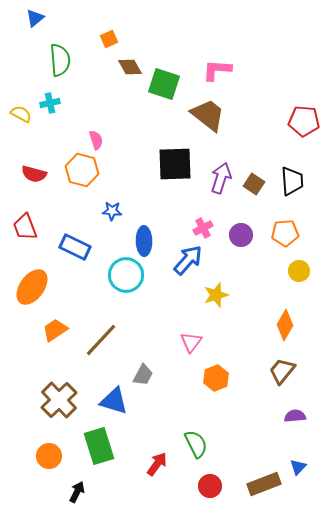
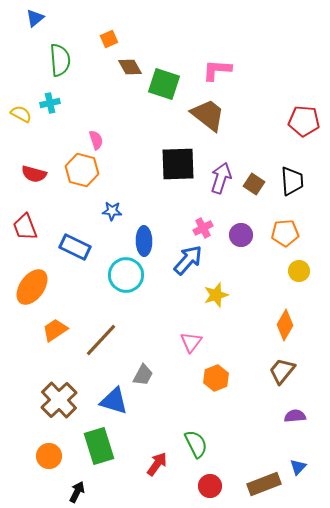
black square at (175, 164): moved 3 px right
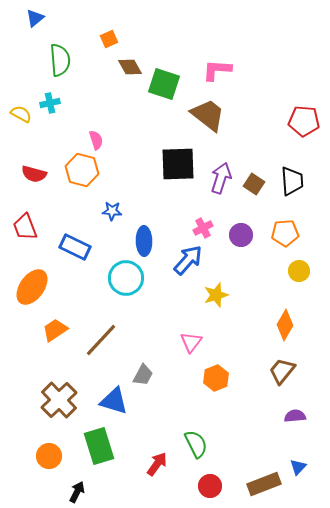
cyan circle at (126, 275): moved 3 px down
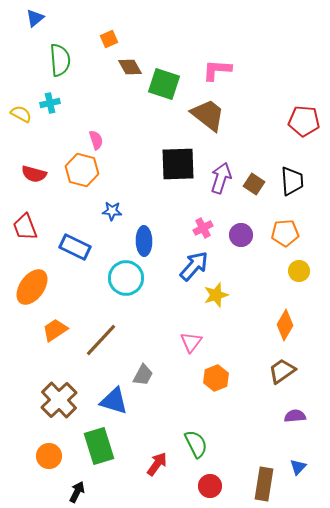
blue arrow at (188, 260): moved 6 px right, 6 px down
brown trapezoid at (282, 371): rotated 16 degrees clockwise
brown rectangle at (264, 484): rotated 60 degrees counterclockwise
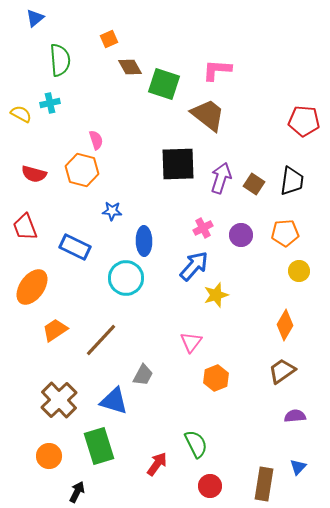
black trapezoid at (292, 181): rotated 12 degrees clockwise
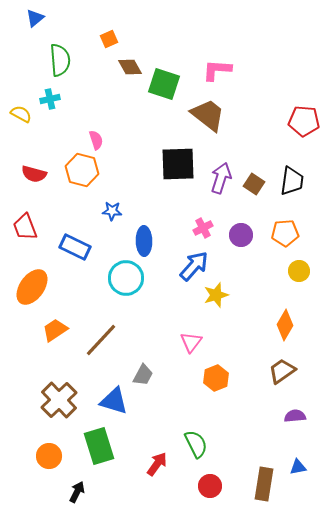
cyan cross at (50, 103): moved 4 px up
blue triangle at (298, 467): rotated 36 degrees clockwise
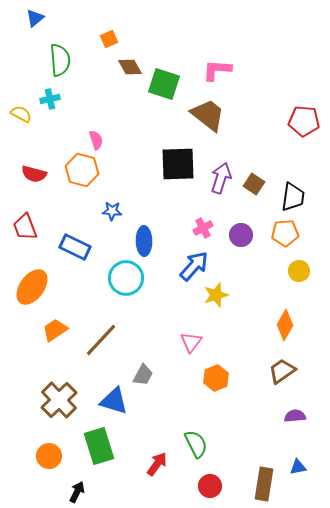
black trapezoid at (292, 181): moved 1 px right, 16 px down
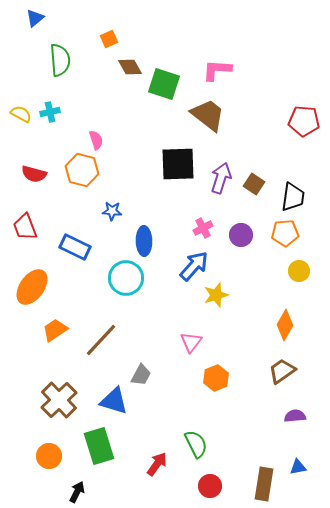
cyan cross at (50, 99): moved 13 px down
gray trapezoid at (143, 375): moved 2 px left
